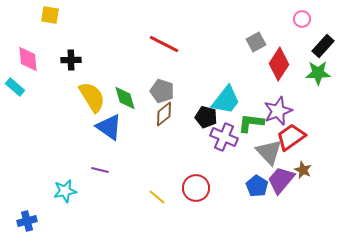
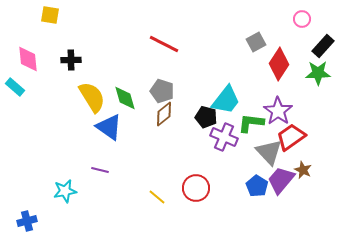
purple star: rotated 16 degrees counterclockwise
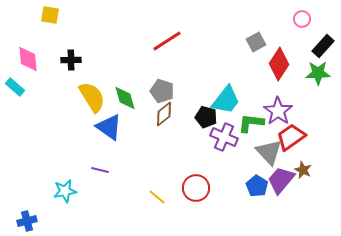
red line: moved 3 px right, 3 px up; rotated 60 degrees counterclockwise
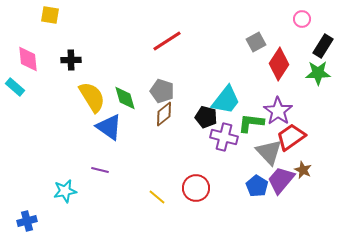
black rectangle: rotated 10 degrees counterclockwise
purple cross: rotated 8 degrees counterclockwise
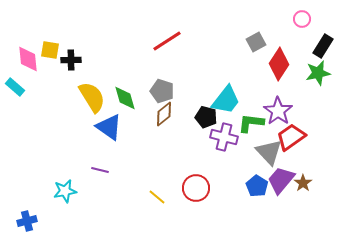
yellow square: moved 35 px down
green star: rotated 10 degrees counterclockwise
brown star: moved 13 px down; rotated 12 degrees clockwise
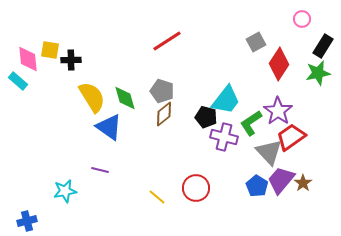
cyan rectangle: moved 3 px right, 6 px up
green L-shape: rotated 40 degrees counterclockwise
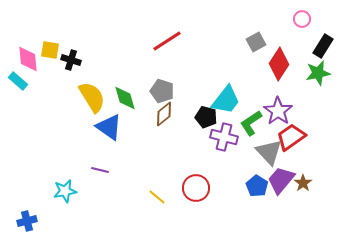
black cross: rotated 18 degrees clockwise
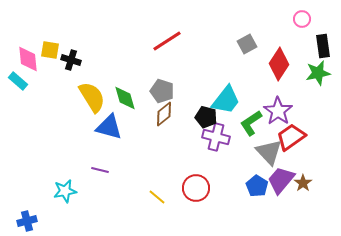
gray square: moved 9 px left, 2 px down
black rectangle: rotated 40 degrees counterclockwise
blue triangle: rotated 20 degrees counterclockwise
purple cross: moved 8 px left
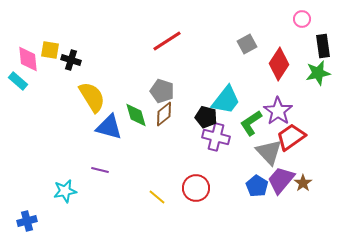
green diamond: moved 11 px right, 17 px down
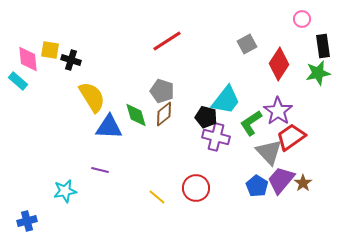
blue triangle: rotated 12 degrees counterclockwise
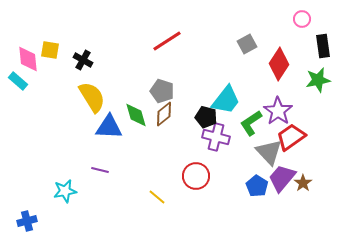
black cross: moved 12 px right; rotated 12 degrees clockwise
green star: moved 7 px down
purple trapezoid: moved 1 px right, 2 px up
red circle: moved 12 px up
